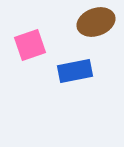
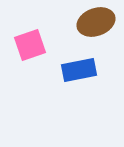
blue rectangle: moved 4 px right, 1 px up
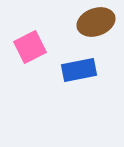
pink square: moved 2 px down; rotated 8 degrees counterclockwise
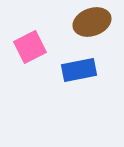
brown ellipse: moved 4 px left
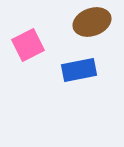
pink square: moved 2 px left, 2 px up
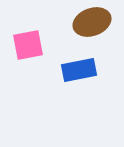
pink square: rotated 16 degrees clockwise
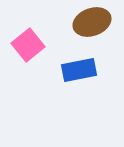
pink square: rotated 28 degrees counterclockwise
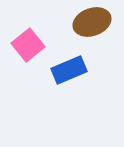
blue rectangle: moved 10 px left; rotated 12 degrees counterclockwise
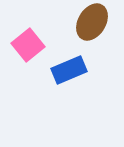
brown ellipse: rotated 39 degrees counterclockwise
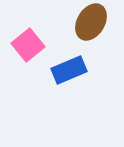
brown ellipse: moved 1 px left
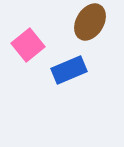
brown ellipse: moved 1 px left
